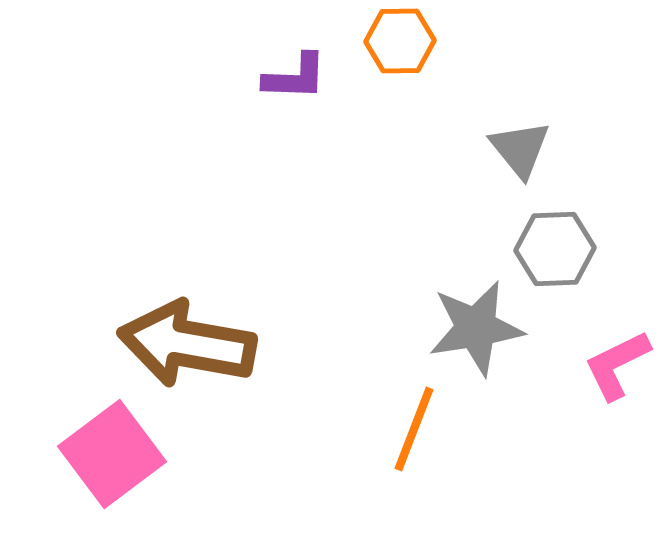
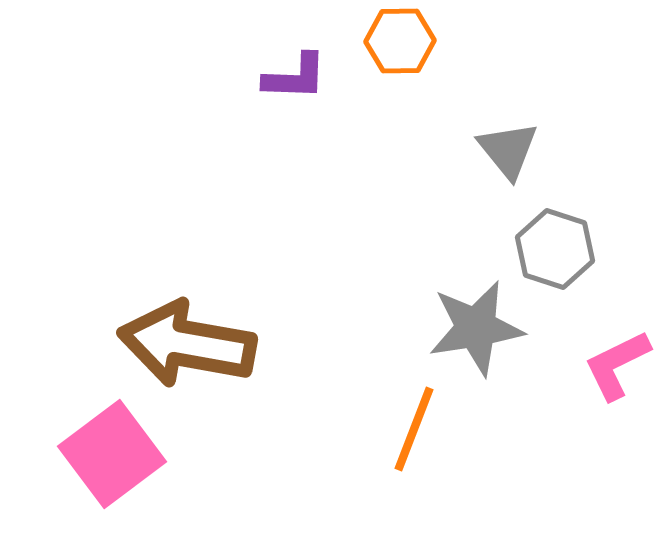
gray triangle: moved 12 px left, 1 px down
gray hexagon: rotated 20 degrees clockwise
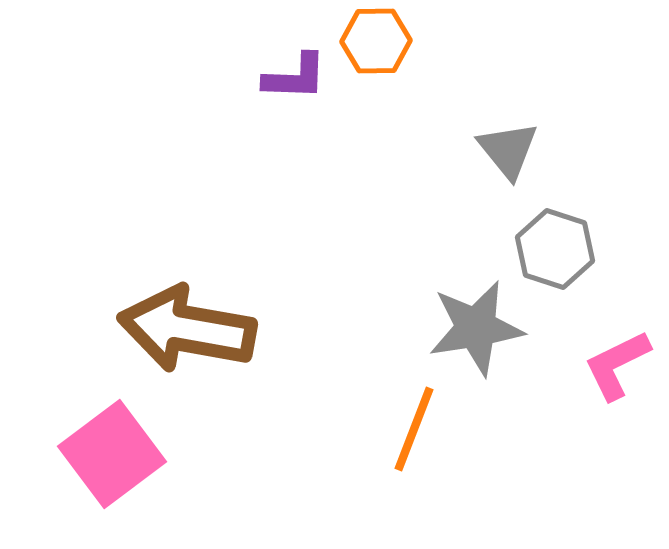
orange hexagon: moved 24 px left
brown arrow: moved 15 px up
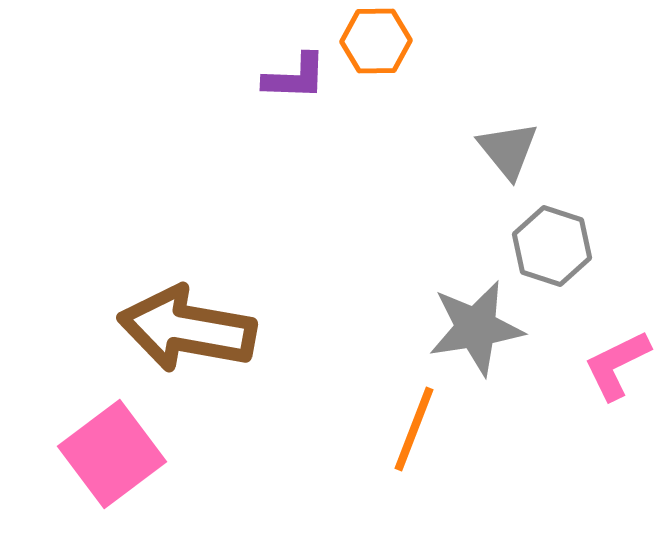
gray hexagon: moved 3 px left, 3 px up
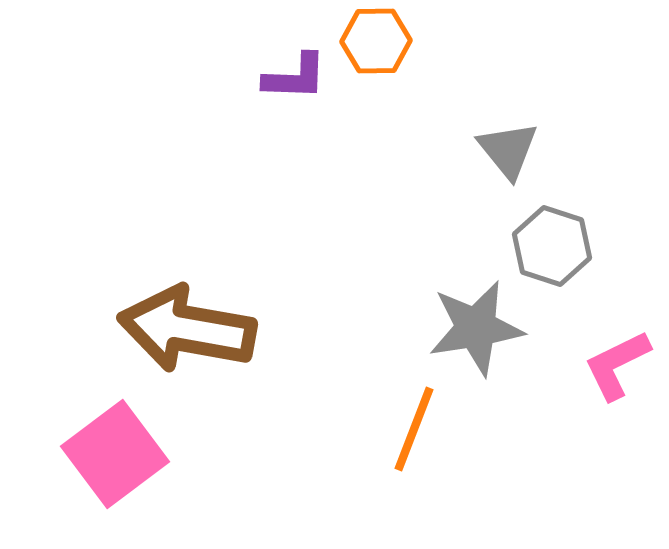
pink square: moved 3 px right
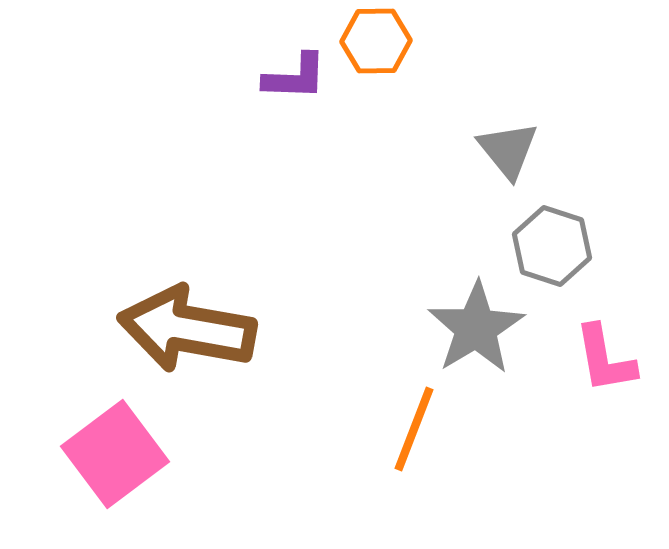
gray star: rotated 22 degrees counterclockwise
pink L-shape: moved 12 px left, 6 px up; rotated 74 degrees counterclockwise
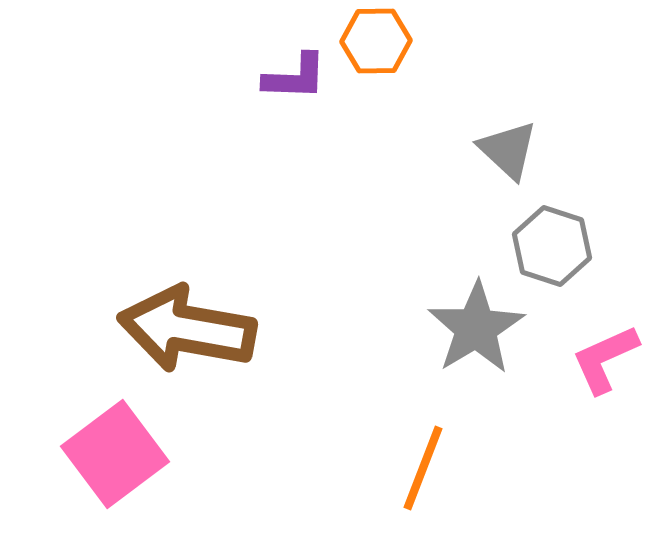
gray triangle: rotated 8 degrees counterclockwise
pink L-shape: rotated 76 degrees clockwise
orange line: moved 9 px right, 39 px down
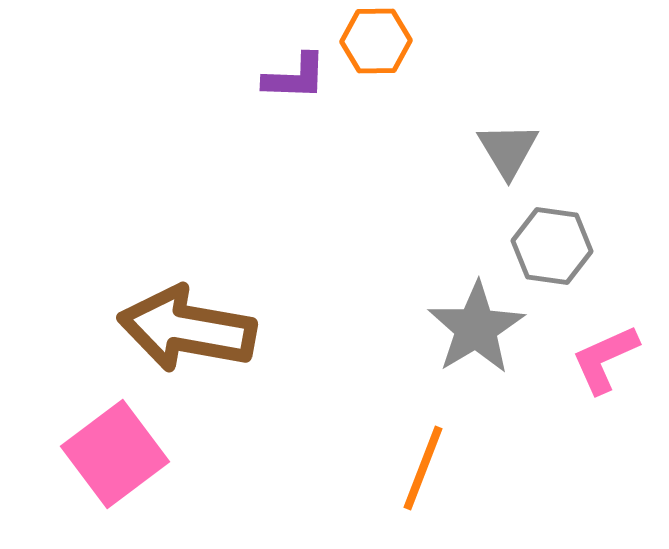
gray triangle: rotated 16 degrees clockwise
gray hexagon: rotated 10 degrees counterclockwise
